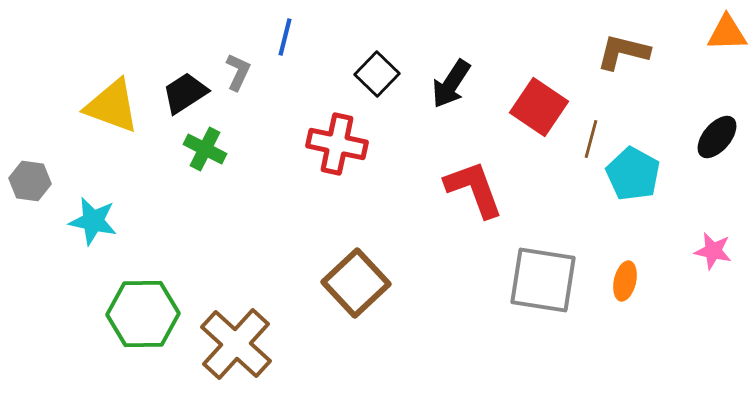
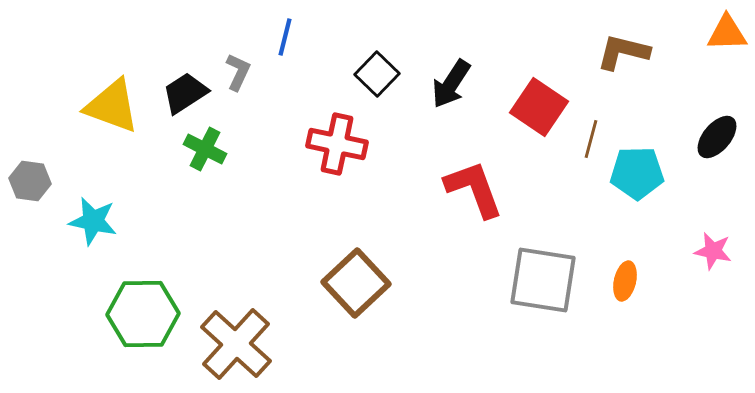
cyan pentagon: moved 4 px right, 1 px up; rotated 30 degrees counterclockwise
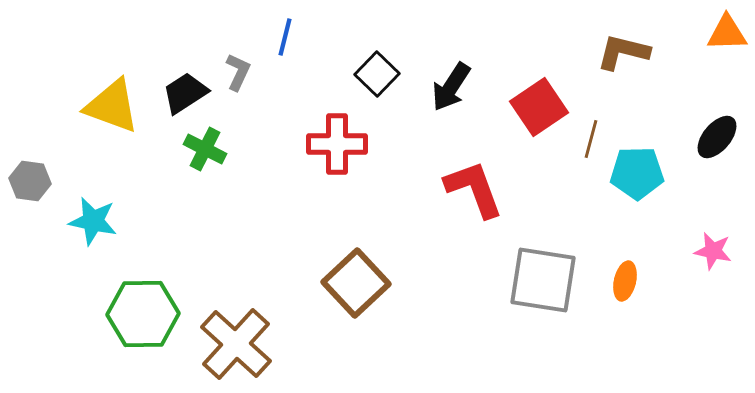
black arrow: moved 3 px down
red square: rotated 22 degrees clockwise
red cross: rotated 12 degrees counterclockwise
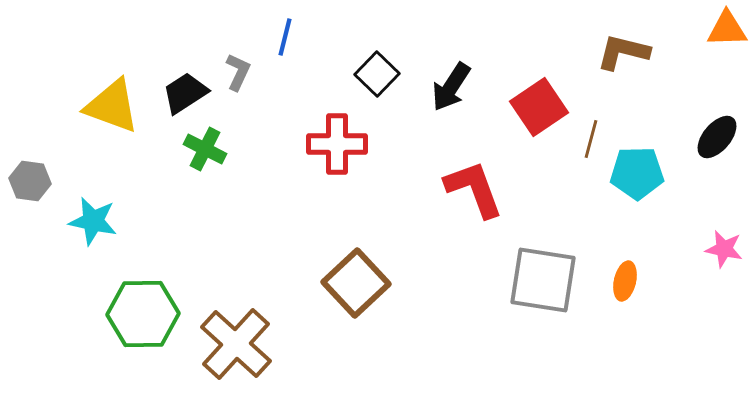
orange triangle: moved 4 px up
pink star: moved 11 px right, 2 px up
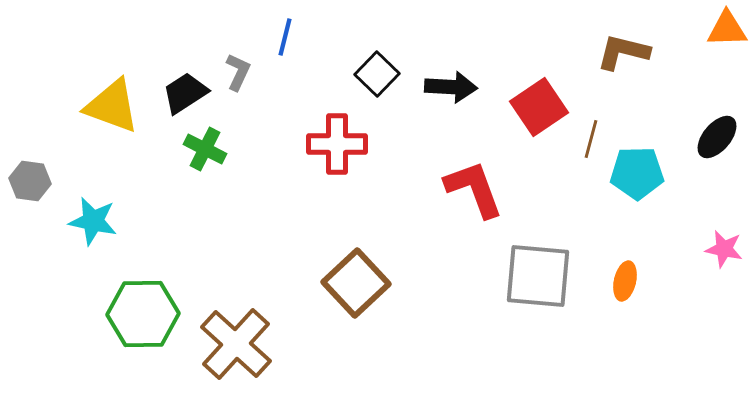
black arrow: rotated 120 degrees counterclockwise
gray square: moved 5 px left, 4 px up; rotated 4 degrees counterclockwise
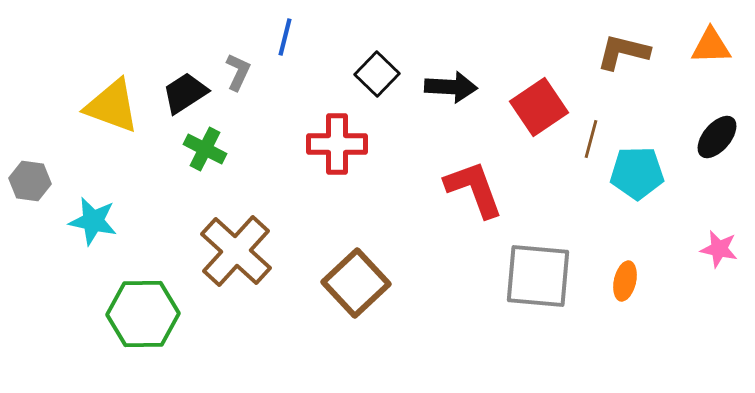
orange triangle: moved 16 px left, 17 px down
pink star: moved 5 px left
brown cross: moved 93 px up
